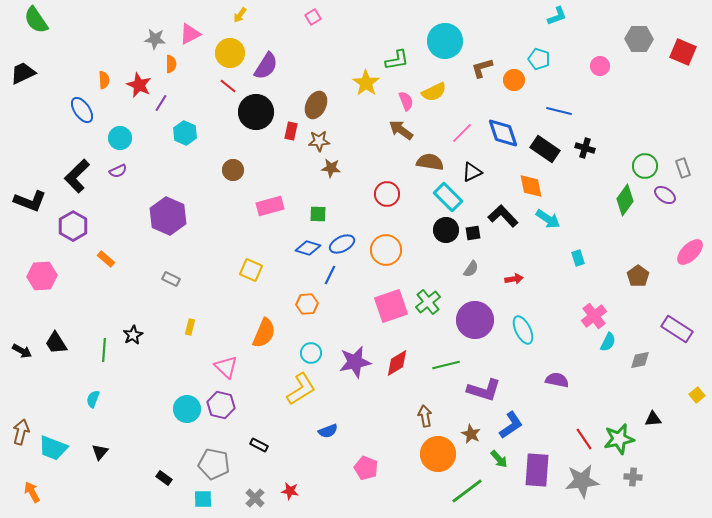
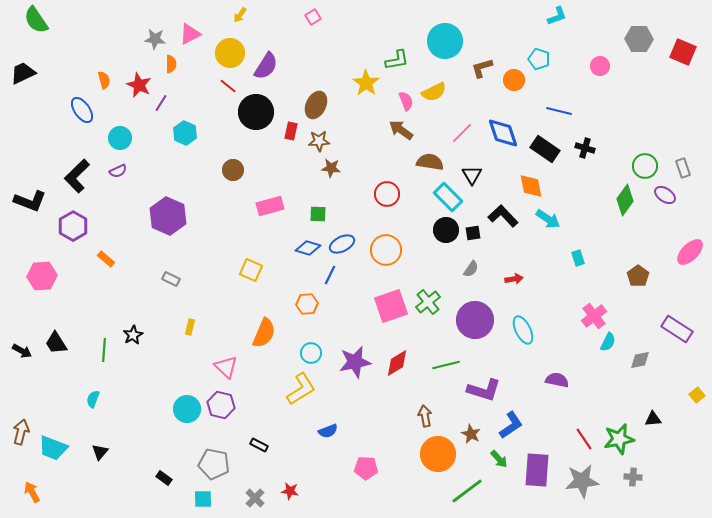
orange semicircle at (104, 80): rotated 12 degrees counterclockwise
black triangle at (472, 172): moved 3 px down; rotated 35 degrees counterclockwise
pink pentagon at (366, 468): rotated 20 degrees counterclockwise
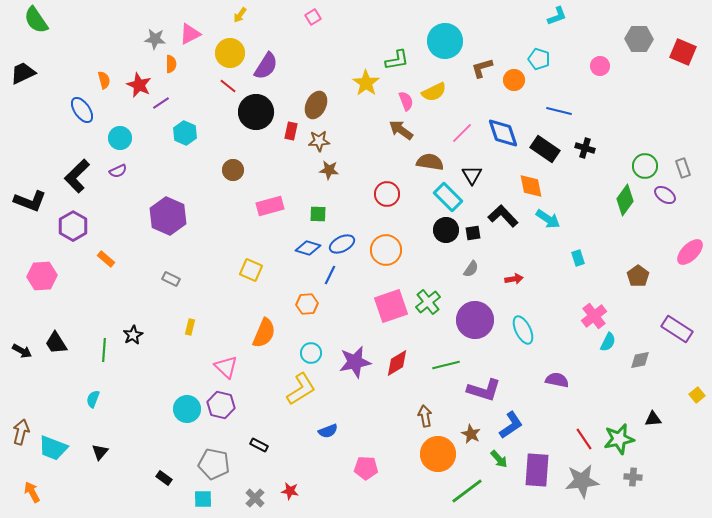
purple line at (161, 103): rotated 24 degrees clockwise
brown star at (331, 168): moved 2 px left, 2 px down
